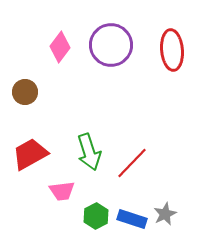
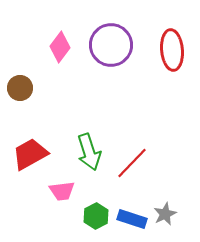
brown circle: moved 5 px left, 4 px up
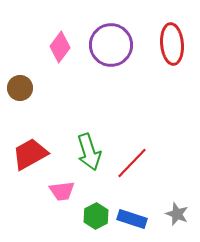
red ellipse: moved 6 px up
gray star: moved 12 px right; rotated 25 degrees counterclockwise
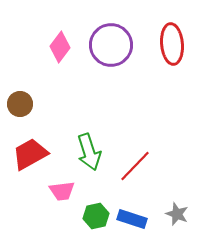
brown circle: moved 16 px down
red line: moved 3 px right, 3 px down
green hexagon: rotated 15 degrees clockwise
